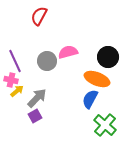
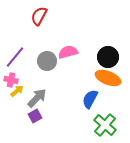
purple line: moved 4 px up; rotated 65 degrees clockwise
orange ellipse: moved 11 px right, 1 px up
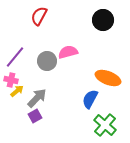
black circle: moved 5 px left, 37 px up
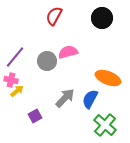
red semicircle: moved 15 px right
black circle: moved 1 px left, 2 px up
gray arrow: moved 28 px right
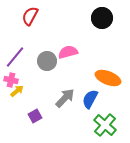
red semicircle: moved 24 px left
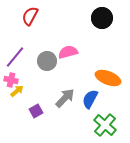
purple square: moved 1 px right, 5 px up
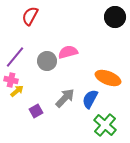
black circle: moved 13 px right, 1 px up
